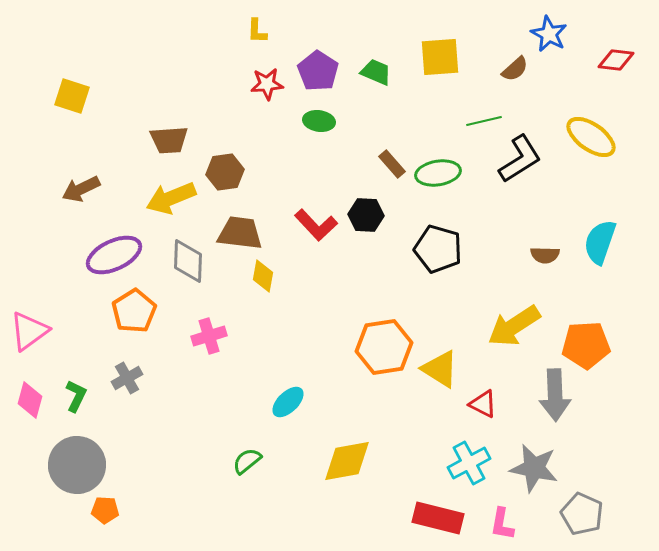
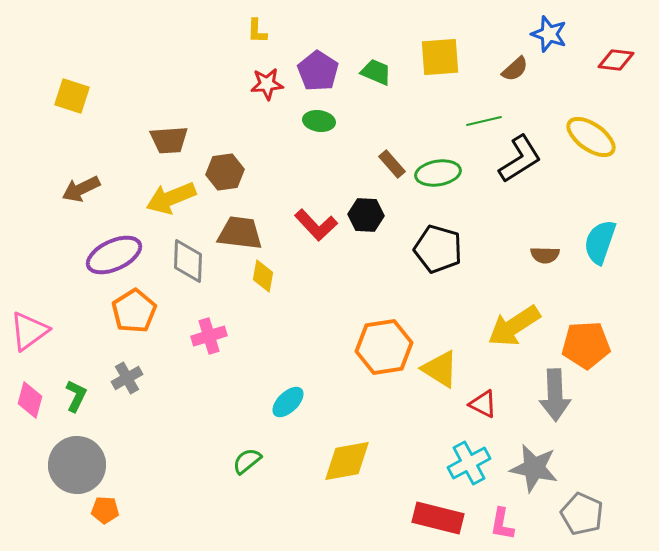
blue star at (549, 34): rotated 9 degrees counterclockwise
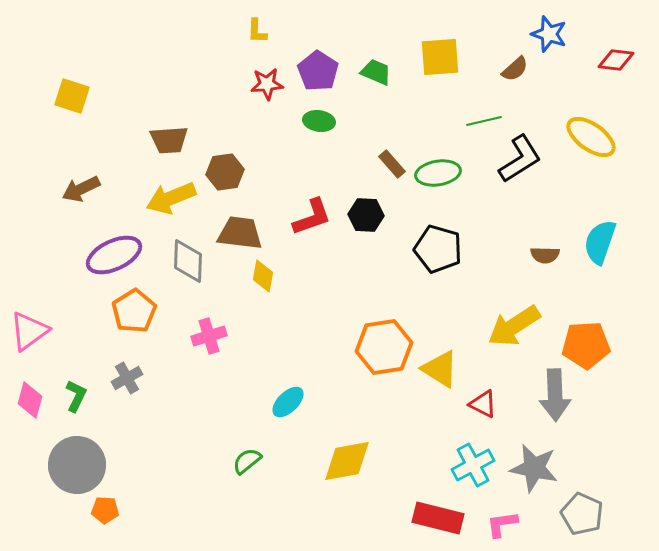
red L-shape at (316, 225): moved 4 px left, 8 px up; rotated 66 degrees counterclockwise
cyan cross at (469, 463): moved 4 px right, 2 px down
pink L-shape at (502, 524): rotated 72 degrees clockwise
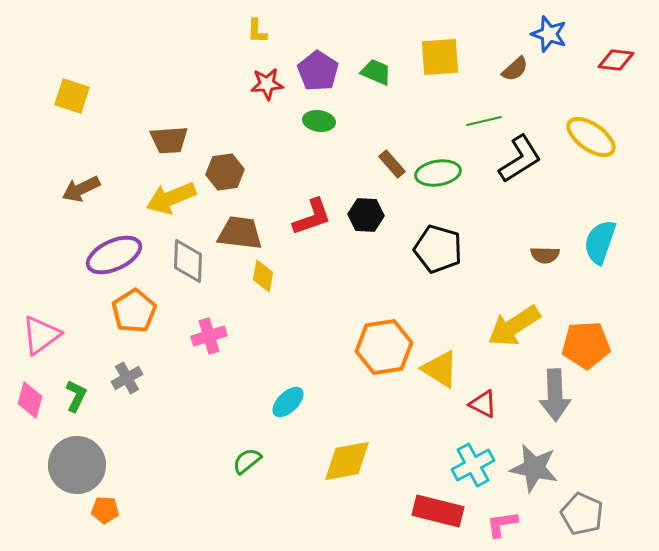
pink triangle at (29, 331): moved 12 px right, 4 px down
red rectangle at (438, 518): moved 7 px up
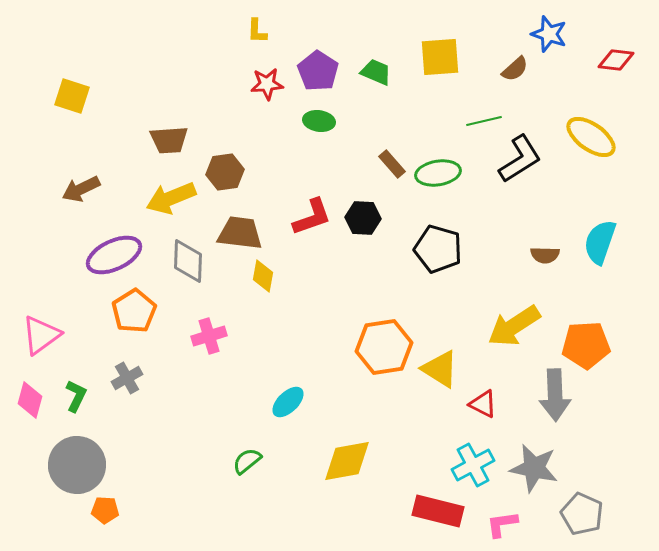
black hexagon at (366, 215): moved 3 px left, 3 px down
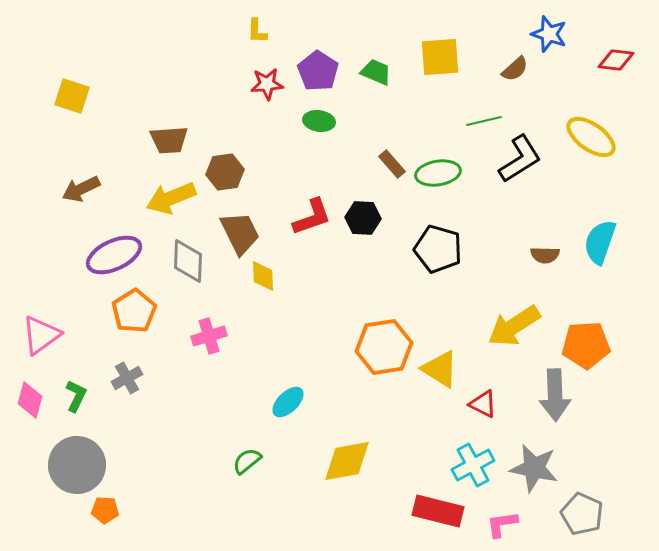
brown trapezoid at (240, 233): rotated 57 degrees clockwise
yellow diamond at (263, 276): rotated 12 degrees counterclockwise
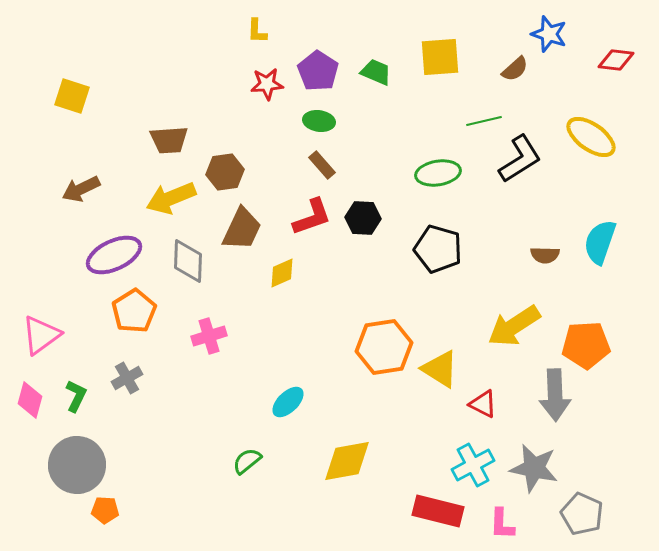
brown rectangle at (392, 164): moved 70 px left, 1 px down
brown trapezoid at (240, 233): moved 2 px right, 4 px up; rotated 51 degrees clockwise
yellow diamond at (263, 276): moved 19 px right, 3 px up; rotated 68 degrees clockwise
pink L-shape at (502, 524): rotated 80 degrees counterclockwise
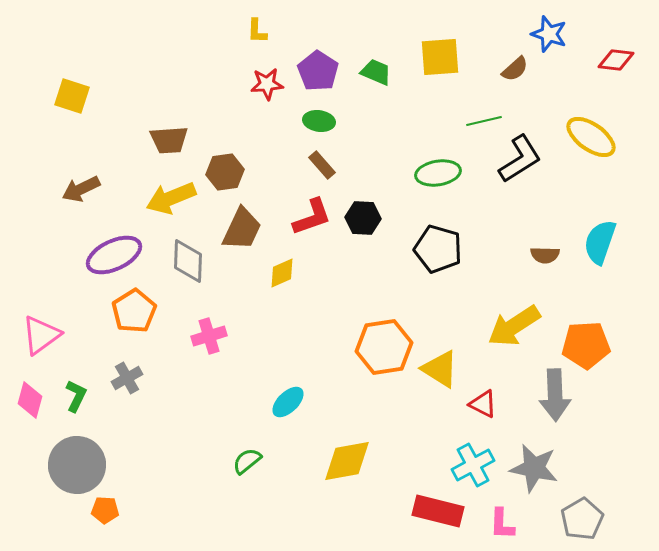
gray pentagon at (582, 514): moved 5 px down; rotated 18 degrees clockwise
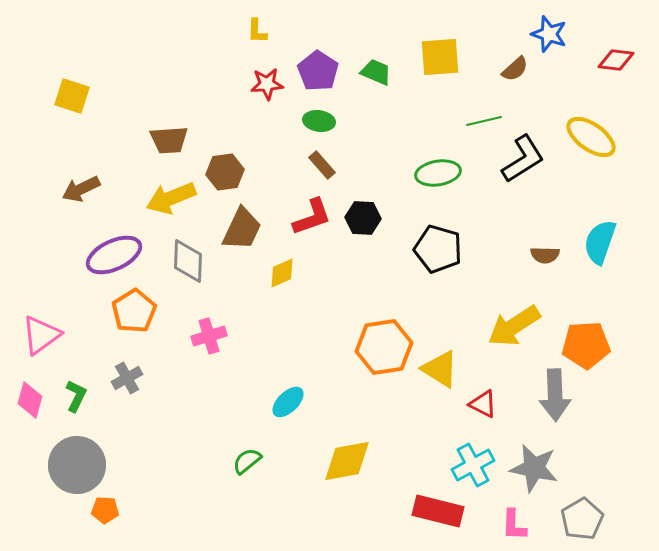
black L-shape at (520, 159): moved 3 px right
pink L-shape at (502, 524): moved 12 px right, 1 px down
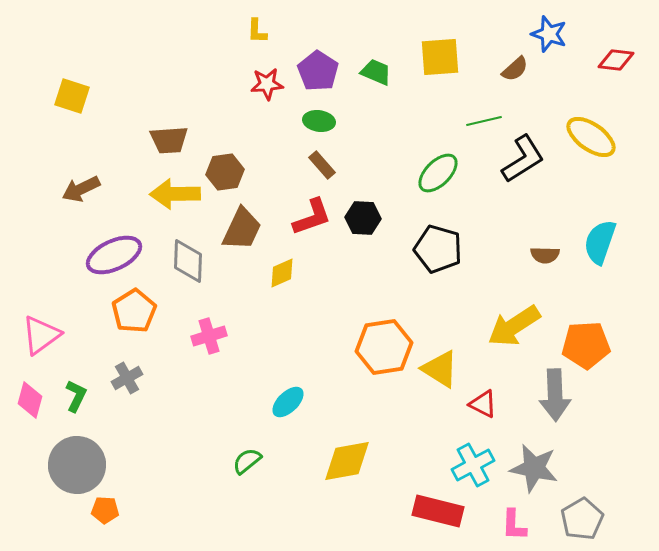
green ellipse at (438, 173): rotated 36 degrees counterclockwise
yellow arrow at (171, 198): moved 4 px right, 4 px up; rotated 21 degrees clockwise
